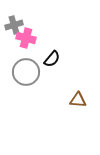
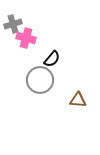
gray cross: moved 1 px left, 1 px up
gray circle: moved 14 px right, 8 px down
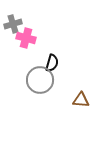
black semicircle: moved 4 px down; rotated 24 degrees counterclockwise
brown triangle: moved 3 px right
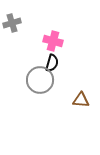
gray cross: moved 1 px left, 1 px up
pink cross: moved 27 px right, 3 px down
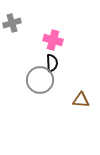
pink cross: moved 1 px up
black semicircle: rotated 18 degrees counterclockwise
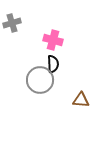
black semicircle: moved 1 px right, 1 px down
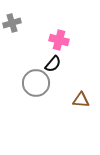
pink cross: moved 6 px right
black semicircle: rotated 42 degrees clockwise
gray circle: moved 4 px left, 3 px down
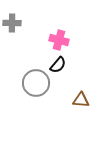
gray cross: rotated 18 degrees clockwise
black semicircle: moved 5 px right, 1 px down
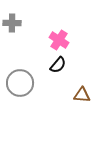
pink cross: rotated 18 degrees clockwise
gray circle: moved 16 px left
brown triangle: moved 1 px right, 5 px up
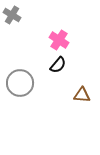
gray cross: moved 8 px up; rotated 30 degrees clockwise
